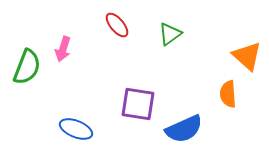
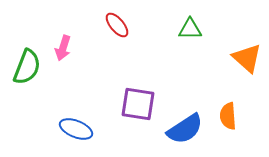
green triangle: moved 20 px right, 5 px up; rotated 35 degrees clockwise
pink arrow: moved 1 px up
orange triangle: moved 2 px down
orange semicircle: moved 22 px down
blue semicircle: moved 1 px right; rotated 9 degrees counterclockwise
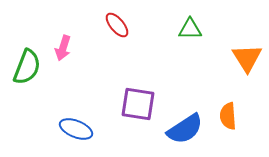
orange triangle: rotated 16 degrees clockwise
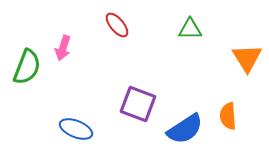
purple square: rotated 12 degrees clockwise
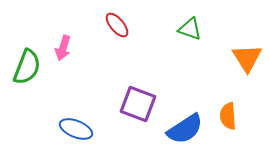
green triangle: rotated 20 degrees clockwise
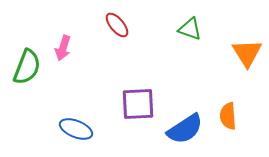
orange triangle: moved 5 px up
purple square: rotated 24 degrees counterclockwise
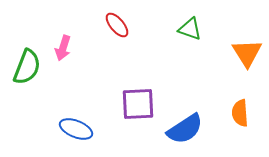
orange semicircle: moved 12 px right, 3 px up
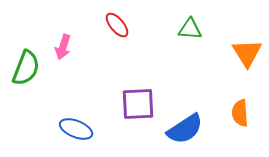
green triangle: rotated 15 degrees counterclockwise
pink arrow: moved 1 px up
green semicircle: moved 1 px left, 1 px down
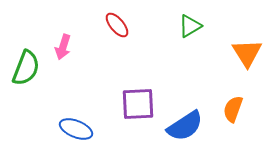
green triangle: moved 3 px up; rotated 35 degrees counterclockwise
orange semicircle: moved 7 px left, 4 px up; rotated 24 degrees clockwise
blue semicircle: moved 3 px up
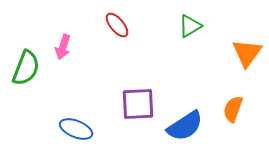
orange triangle: rotated 8 degrees clockwise
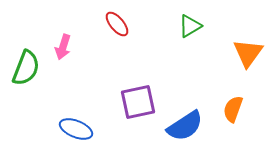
red ellipse: moved 1 px up
orange triangle: moved 1 px right
purple square: moved 2 px up; rotated 9 degrees counterclockwise
